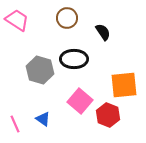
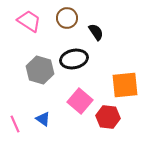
pink trapezoid: moved 12 px right, 1 px down
black semicircle: moved 7 px left
black ellipse: rotated 12 degrees counterclockwise
orange square: moved 1 px right
red hexagon: moved 2 px down; rotated 15 degrees counterclockwise
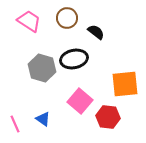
black semicircle: rotated 18 degrees counterclockwise
gray hexagon: moved 2 px right, 2 px up
orange square: moved 1 px up
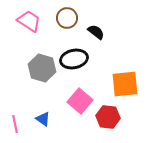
pink line: rotated 12 degrees clockwise
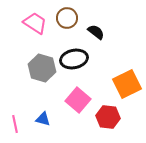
pink trapezoid: moved 6 px right, 2 px down
orange square: moved 2 px right; rotated 20 degrees counterclockwise
pink square: moved 2 px left, 1 px up
blue triangle: rotated 21 degrees counterclockwise
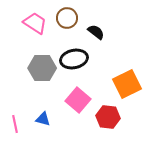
gray hexagon: rotated 16 degrees counterclockwise
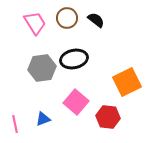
pink trapezoid: rotated 25 degrees clockwise
black semicircle: moved 12 px up
gray hexagon: rotated 8 degrees counterclockwise
orange square: moved 2 px up
pink square: moved 2 px left, 2 px down
blue triangle: rotated 35 degrees counterclockwise
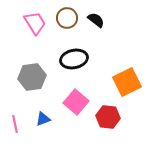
gray hexagon: moved 10 px left, 9 px down
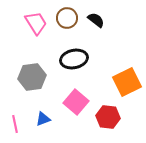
pink trapezoid: moved 1 px right
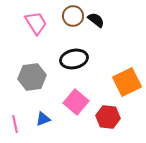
brown circle: moved 6 px right, 2 px up
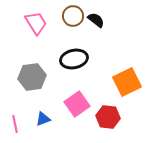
pink square: moved 1 px right, 2 px down; rotated 15 degrees clockwise
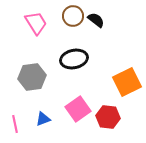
pink square: moved 1 px right, 5 px down
